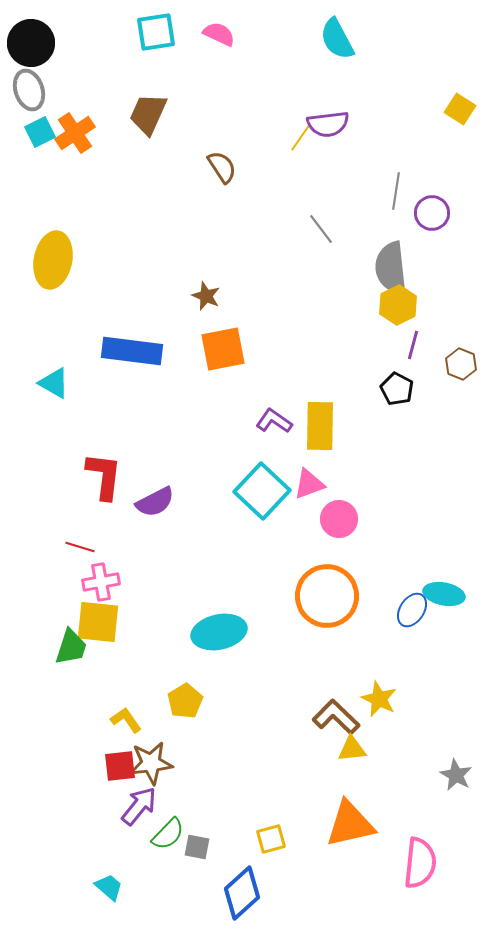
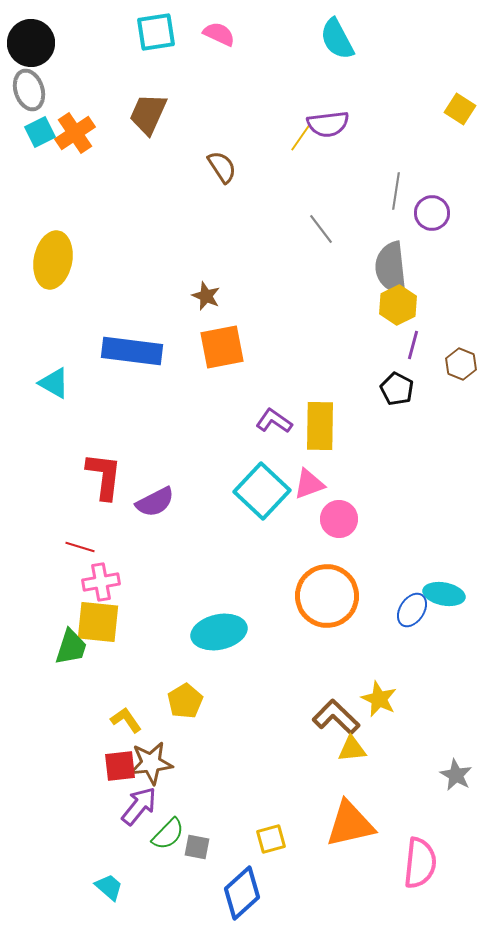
orange square at (223, 349): moved 1 px left, 2 px up
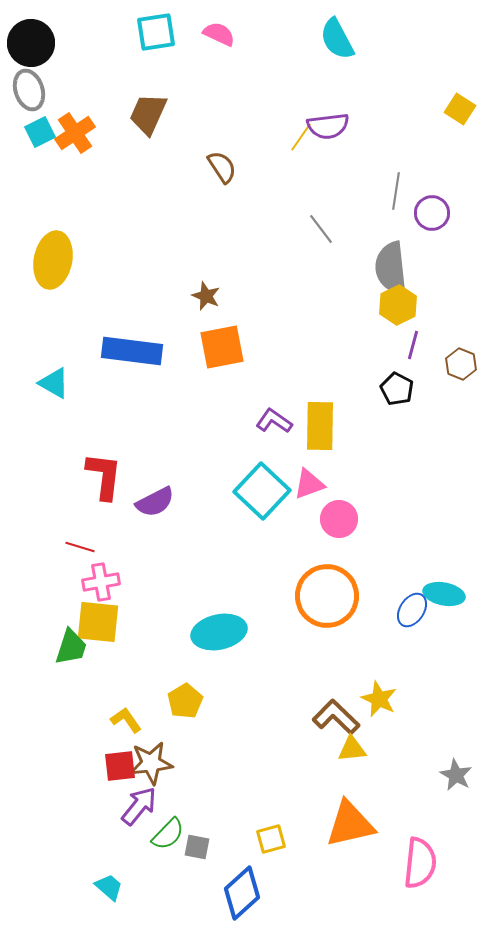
purple semicircle at (328, 124): moved 2 px down
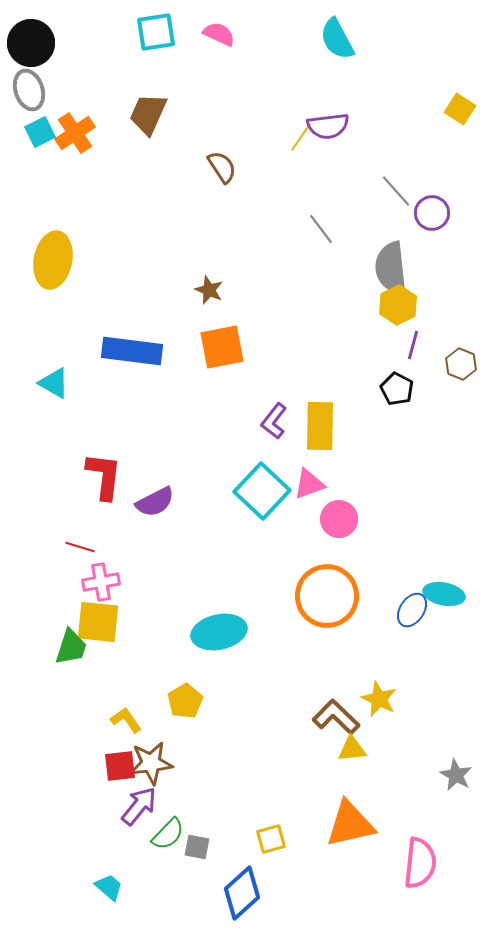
gray line at (396, 191): rotated 51 degrees counterclockwise
brown star at (206, 296): moved 3 px right, 6 px up
purple L-shape at (274, 421): rotated 87 degrees counterclockwise
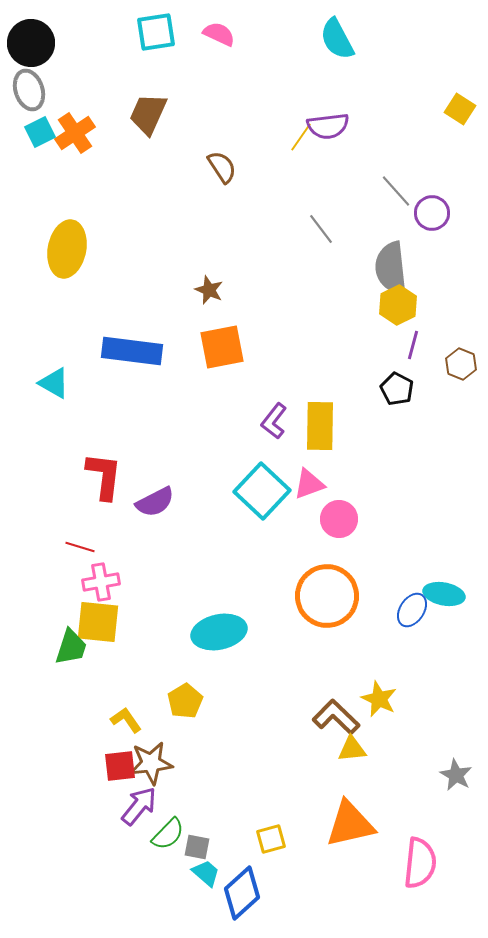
yellow ellipse at (53, 260): moved 14 px right, 11 px up
cyan trapezoid at (109, 887): moved 97 px right, 14 px up
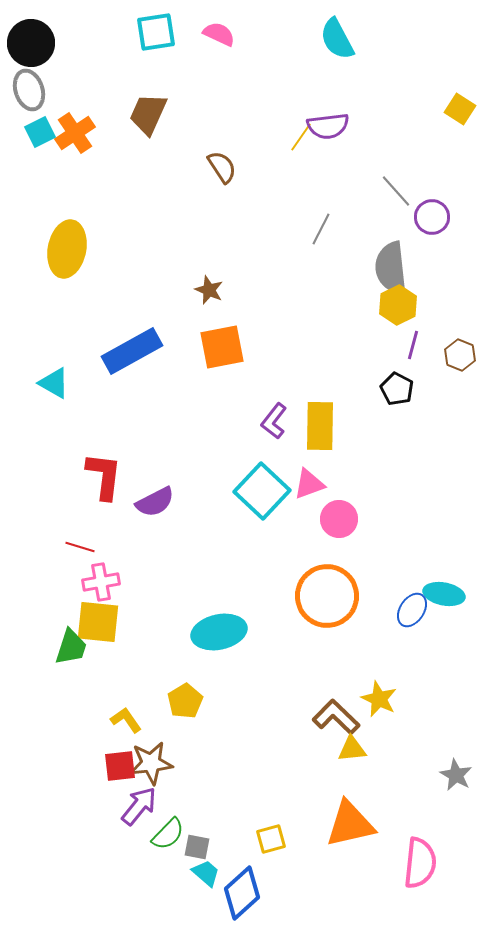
purple circle at (432, 213): moved 4 px down
gray line at (321, 229): rotated 64 degrees clockwise
blue rectangle at (132, 351): rotated 36 degrees counterclockwise
brown hexagon at (461, 364): moved 1 px left, 9 px up
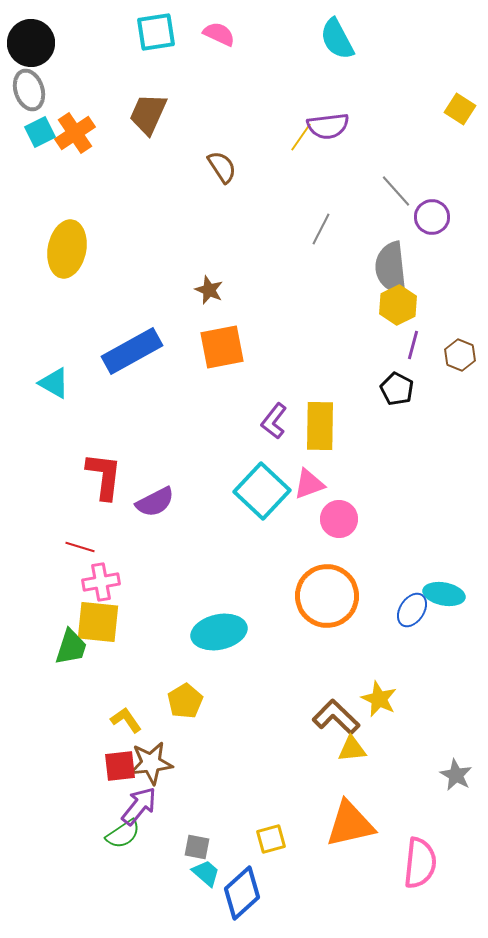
green semicircle at (168, 834): moved 45 px left; rotated 12 degrees clockwise
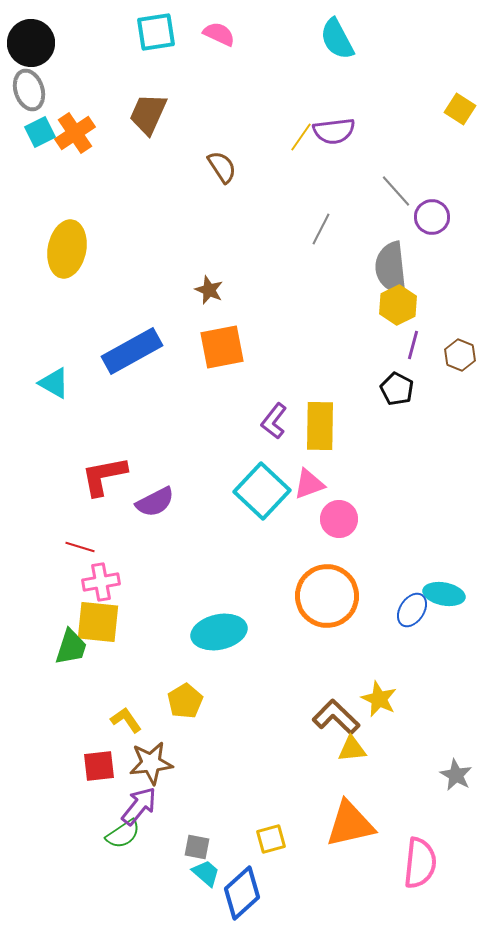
purple semicircle at (328, 126): moved 6 px right, 5 px down
red L-shape at (104, 476): rotated 108 degrees counterclockwise
red square at (120, 766): moved 21 px left
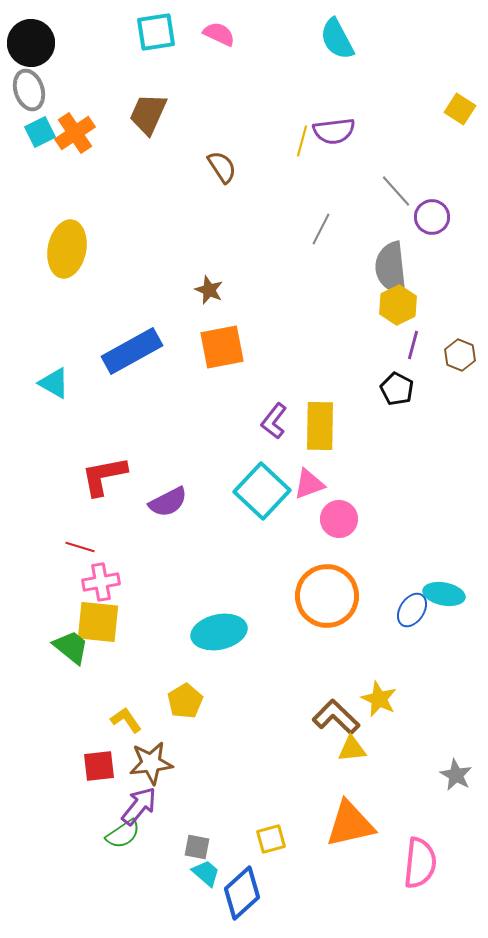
yellow line at (301, 137): moved 1 px right, 4 px down; rotated 20 degrees counterclockwise
purple semicircle at (155, 502): moved 13 px right
green trapezoid at (71, 647): rotated 69 degrees counterclockwise
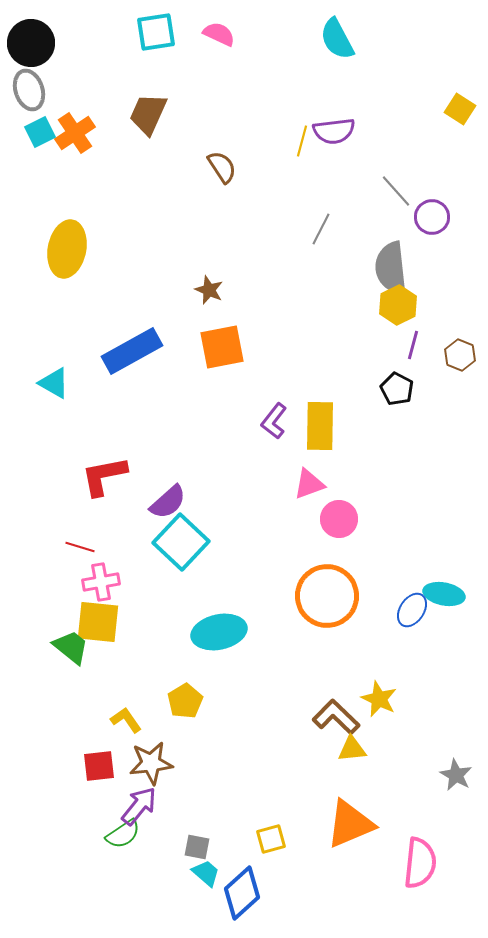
cyan square at (262, 491): moved 81 px left, 51 px down
purple semicircle at (168, 502): rotated 15 degrees counterclockwise
orange triangle at (350, 824): rotated 10 degrees counterclockwise
